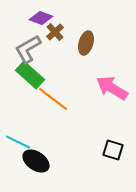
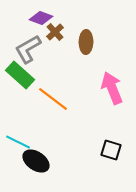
brown ellipse: moved 1 px up; rotated 15 degrees counterclockwise
green rectangle: moved 10 px left
pink arrow: rotated 36 degrees clockwise
black square: moved 2 px left
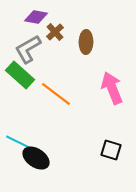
purple diamond: moved 5 px left, 1 px up; rotated 10 degrees counterclockwise
orange line: moved 3 px right, 5 px up
black ellipse: moved 3 px up
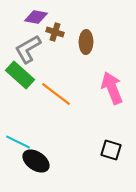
brown cross: rotated 30 degrees counterclockwise
black ellipse: moved 3 px down
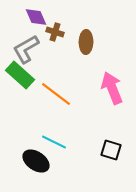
purple diamond: rotated 55 degrees clockwise
gray L-shape: moved 2 px left
cyan line: moved 36 px right
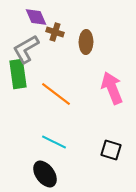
green rectangle: moved 2 px left, 1 px up; rotated 40 degrees clockwise
black ellipse: moved 9 px right, 13 px down; rotated 20 degrees clockwise
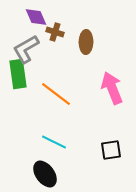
black square: rotated 25 degrees counterclockwise
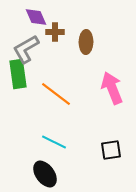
brown cross: rotated 18 degrees counterclockwise
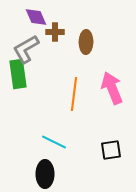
orange line: moved 18 px right; rotated 60 degrees clockwise
black ellipse: rotated 36 degrees clockwise
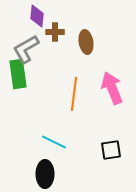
purple diamond: moved 1 px right, 1 px up; rotated 30 degrees clockwise
brown ellipse: rotated 10 degrees counterclockwise
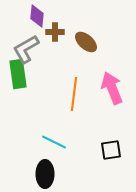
brown ellipse: rotated 40 degrees counterclockwise
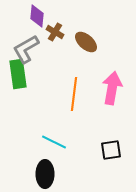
brown cross: rotated 30 degrees clockwise
pink arrow: rotated 32 degrees clockwise
